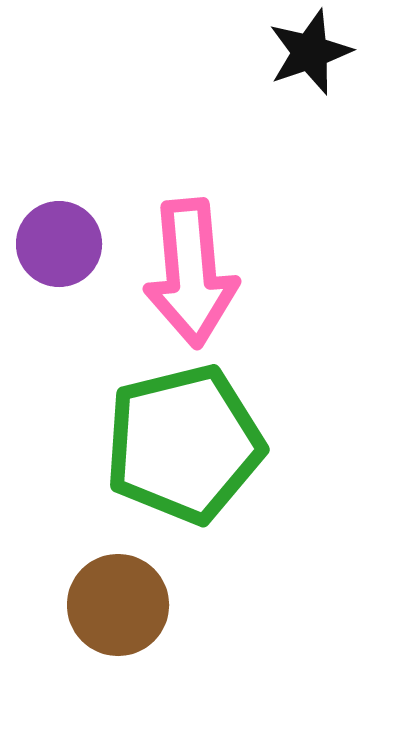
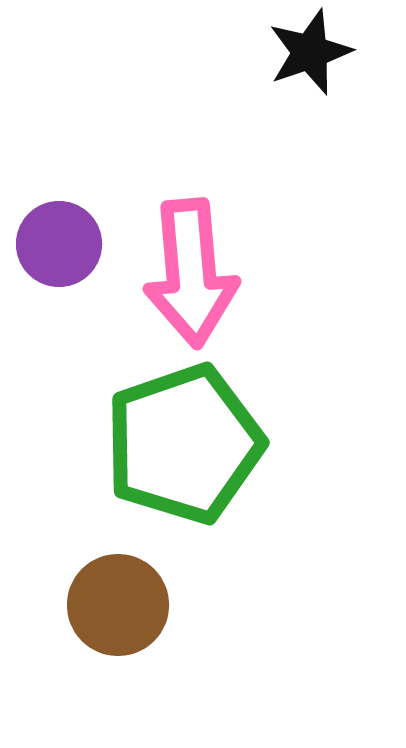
green pentagon: rotated 5 degrees counterclockwise
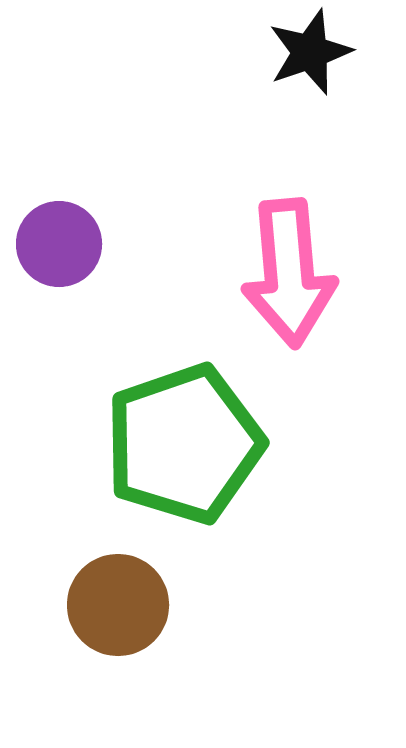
pink arrow: moved 98 px right
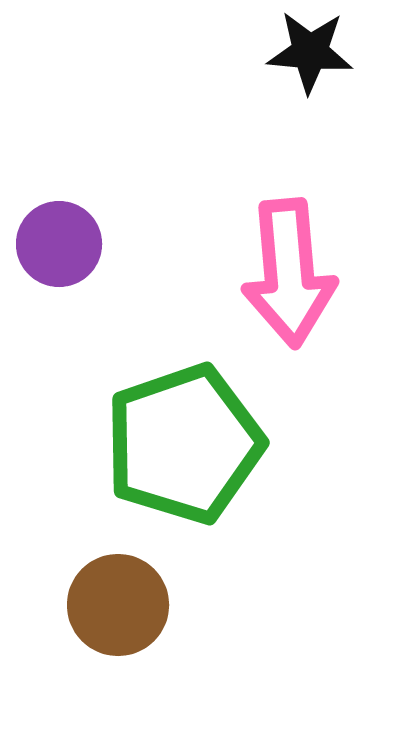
black star: rotated 24 degrees clockwise
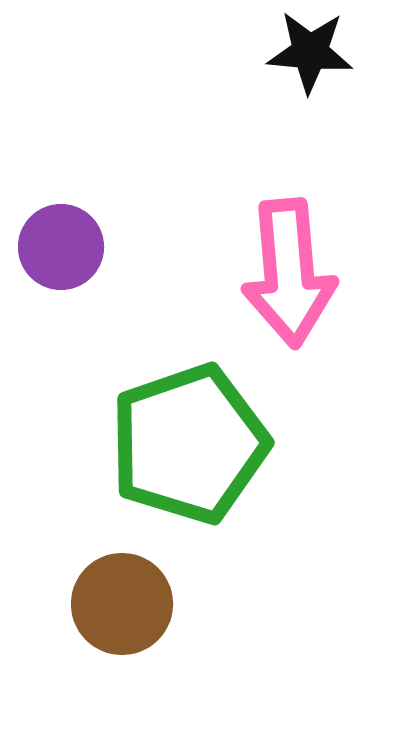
purple circle: moved 2 px right, 3 px down
green pentagon: moved 5 px right
brown circle: moved 4 px right, 1 px up
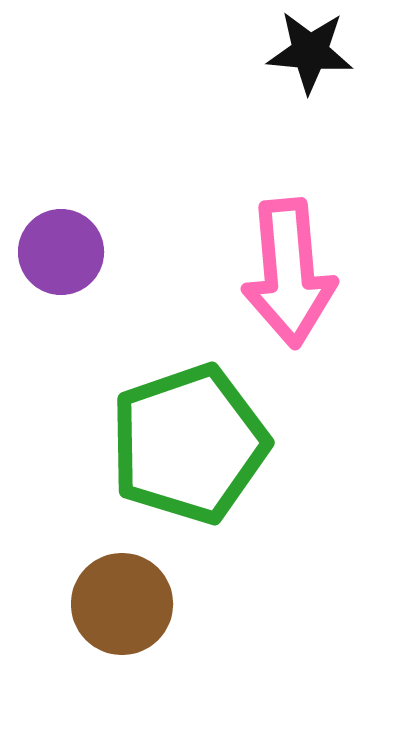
purple circle: moved 5 px down
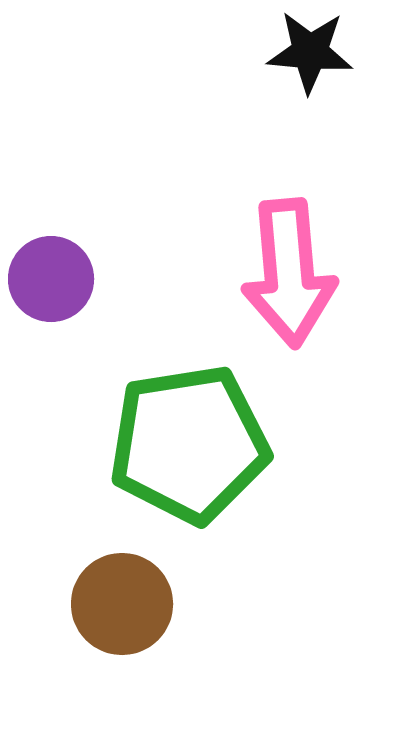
purple circle: moved 10 px left, 27 px down
green pentagon: rotated 10 degrees clockwise
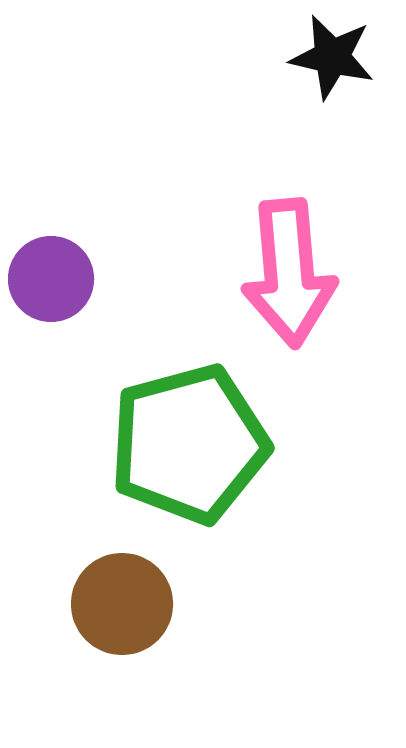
black star: moved 22 px right, 5 px down; rotated 8 degrees clockwise
green pentagon: rotated 6 degrees counterclockwise
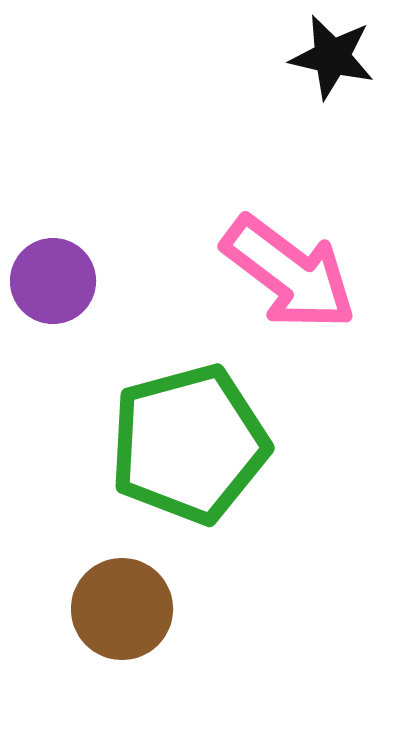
pink arrow: rotated 48 degrees counterclockwise
purple circle: moved 2 px right, 2 px down
brown circle: moved 5 px down
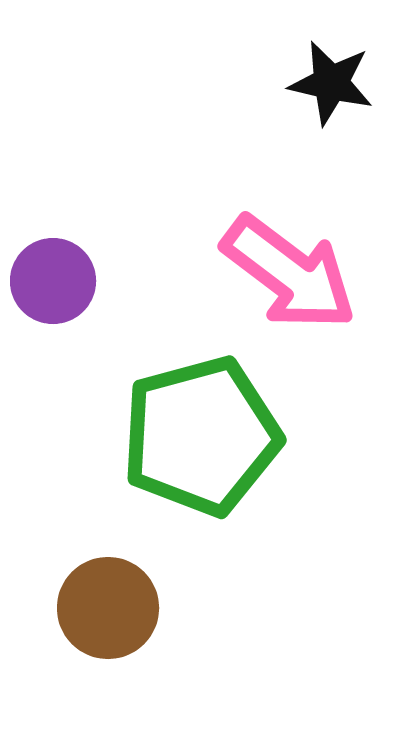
black star: moved 1 px left, 26 px down
green pentagon: moved 12 px right, 8 px up
brown circle: moved 14 px left, 1 px up
